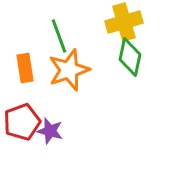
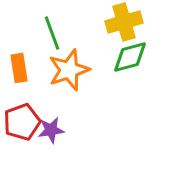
green line: moved 7 px left, 3 px up
green diamond: rotated 63 degrees clockwise
orange rectangle: moved 6 px left
purple star: moved 1 px right, 1 px up; rotated 24 degrees counterclockwise
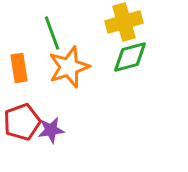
orange star: moved 3 px up
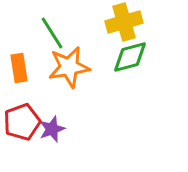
green line: rotated 12 degrees counterclockwise
orange star: rotated 9 degrees clockwise
purple star: moved 1 px right, 1 px up; rotated 12 degrees counterclockwise
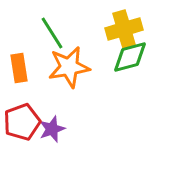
yellow cross: moved 7 px down
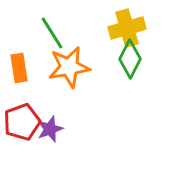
yellow cross: moved 3 px right, 1 px up
green diamond: moved 2 px down; rotated 48 degrees counterclockwise
purple star: moved 2 px left
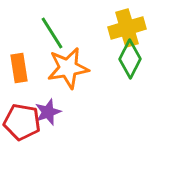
orange star: moved 1 px left, 1 px down
red pentagon: rotated 30 degrees clockwise
purple star: moved 2 px left, 17 px up
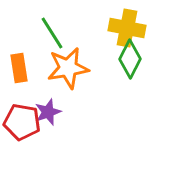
yellow cross: rotated 27 degrees clockwise
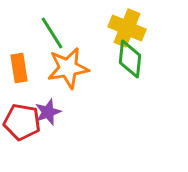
yellow cross: rotated 12 degrees clockwise
green diamond: rotated 21 degrees counterclockwise
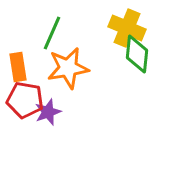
green line: rotated 56 degrees clockwise
green diamond: moved 7 px right, 5 px up
orange rectangle: moved 1 px left, 1 px up
red pentagon: moved 3 px right, 22 px up
